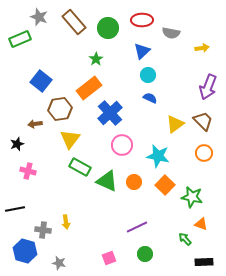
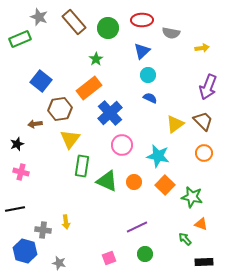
green rectangle at (80, 167): moved 2 px right, 1 px up; rotated 70 degrees clockwise
pink cross at (28, 171): moved 7 px left, 1 px down
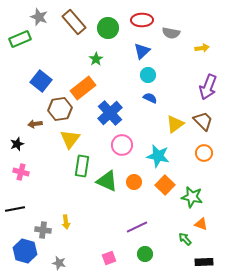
orange rectangle at (89, 88): moved 6 px left
